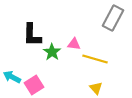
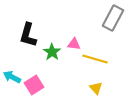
black L-shape: moved 4 px left; rotated 15 degrees clockwise
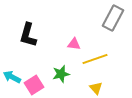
green star: moved 9 px right, 22 px down; rotated 24 degrees clockwise
yellow line: rotated 35 degrees counterclockwise
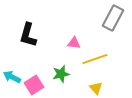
pink triangle: moved 1 px up
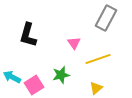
gray rectangle: moved 7 px left
pink triangle: rotated 48 degrees clockwise
yellow line: moved 3 px right
green star: moved 1 px down
yellow triangle: rotated 32 degrees clockwise
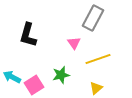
gray rectangle: moved 13 px left
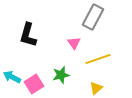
gray rectangle: moved 1 px up
pink square: moved 1 px up
